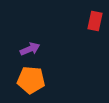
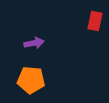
purple arrow: moved 4 px right, 6 px up; rotated 12 degrees clockwise
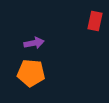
orange pentagon: moved 7 px up
